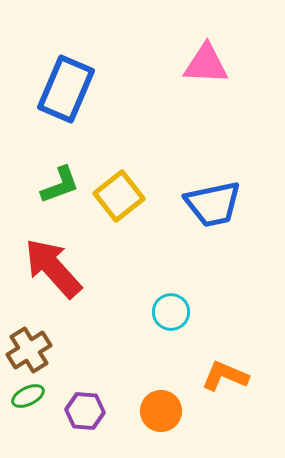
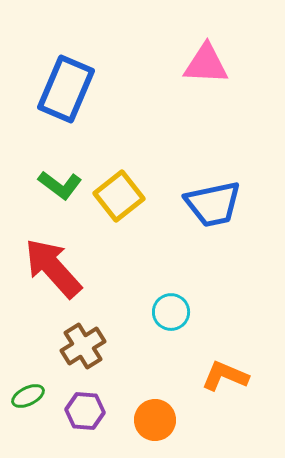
green L-shape: rotated 57 degrees clockwise
brown cross: moved 54 px right, 4 px up
orange circle: moved 6 px left, 9 px down
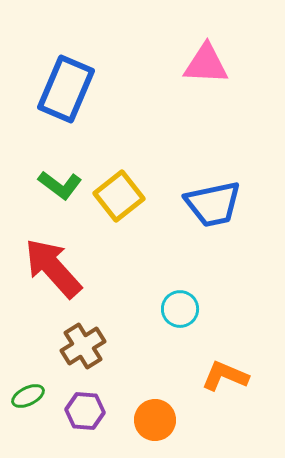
cyan circle: moved 9 px right, 3 px up
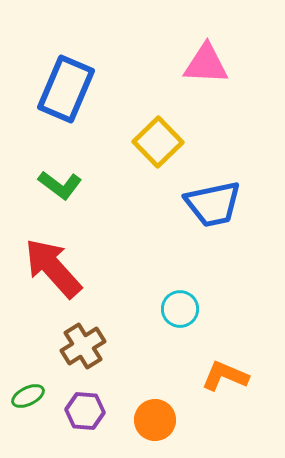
yellow square: moved 39 px right, 54 px up; rotated 6 degrees counterclockwise
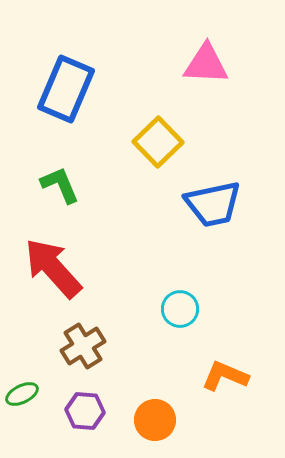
green L-shape: rotated 150 degrees counterclockwise
green ellipse: moved 6 px left, 2 px up
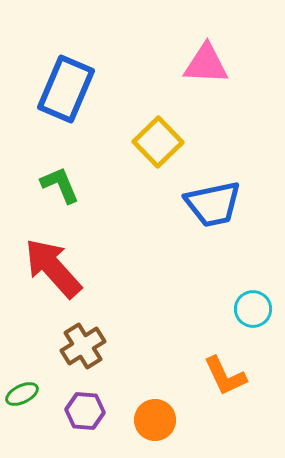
cyan circle: moved 73 px right
orange L-shape: rotated 138 degrees counterclockwise
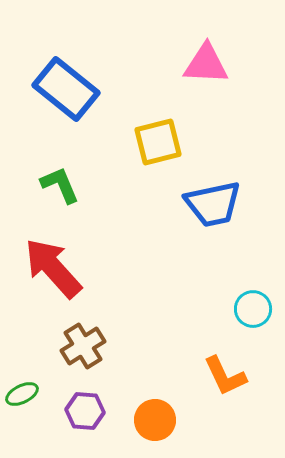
blue rectangle: rotated 74 degrees counterclockwise
yellow square: rotated 30 degrees clockwise
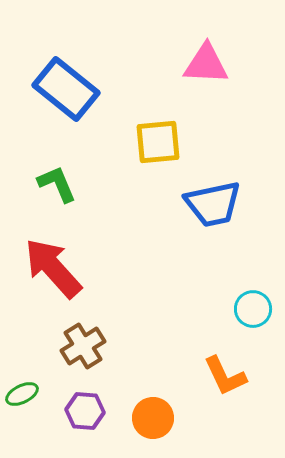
yellow square: rotated 9 degrees clockwise
green L-shape: moved 3 px left, 1 px up
orange circle: moved 2 px left, 2 px up
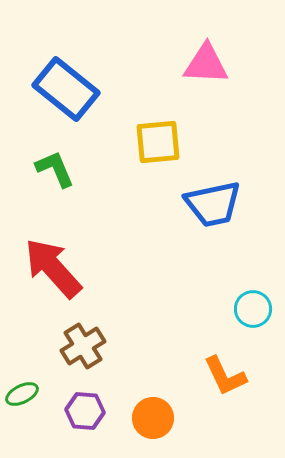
green L-shape: moved 2 px left, 15 px up
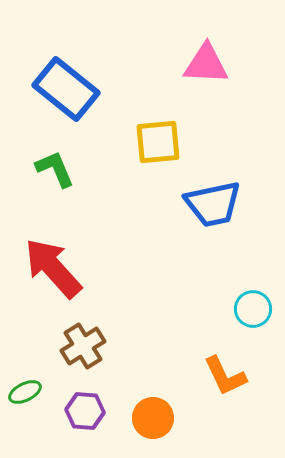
green ellipse: moved 3 px right, 2 px up
